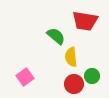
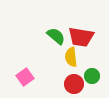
red trapezoid: moved 4 px left, 16 px down
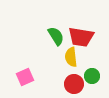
green semicircle: rotated 18 degrees clockwise
pink square: rotated 12 degrees clockwise
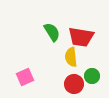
green semicircle: moved 4 px left, 4 px up
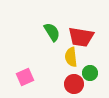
green circle: moved 2 px left, 3 px up
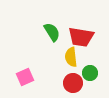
red circle: moved 1 px left, 1 px up
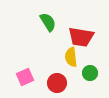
green semicircle: moved 4 px left, 10 px up
red circle: moved 16 px left
